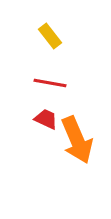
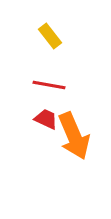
red line: moved 1 px left, 2 px down
orange arrow: moved 3 px left, 4 px up
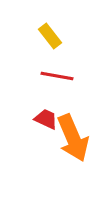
red line: moved 8 px right, 9 px up
orange arrow: moved 1 px left, 2 px down
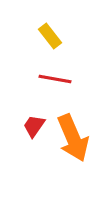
red line: moved 2 px left, 3 px down
red trapezoid: moved 12 px left, 7 px down; rotated 80 degrees counterclockwise
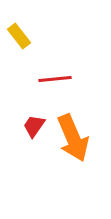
yellow rectangle: moved 31 px left
red line: rotated 16 degrees counterclockwise
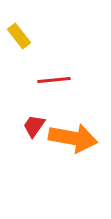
red line: moved 1 px left, 1 px down
orange arrow: rotated 57 degrees counterclockwise
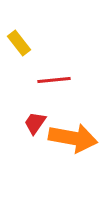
yellow rectangle: moved 7 px down
red trapezoid: moved 1 px right, 3 px up
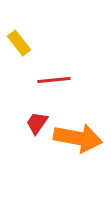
red trapezoid: moved 2 px right
orange arrow: moved 5 px right
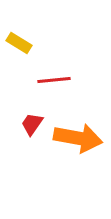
yellow rectangle: rotated 20 degrees counterclockwise
red trapezoid: moved 5 px left, 1 px down
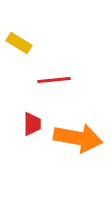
red trapezoid: rotated 145 degrees clockwise
